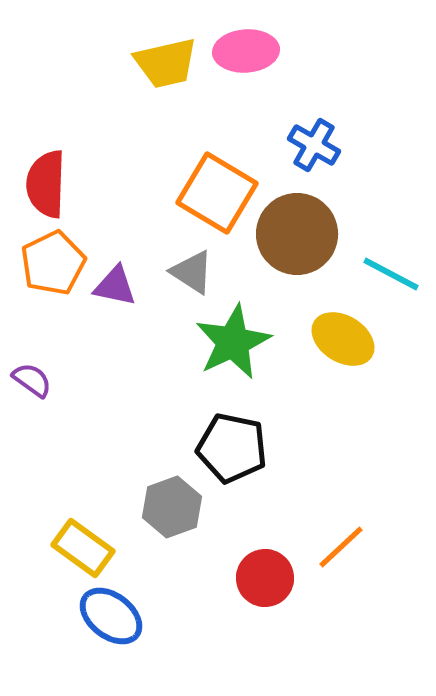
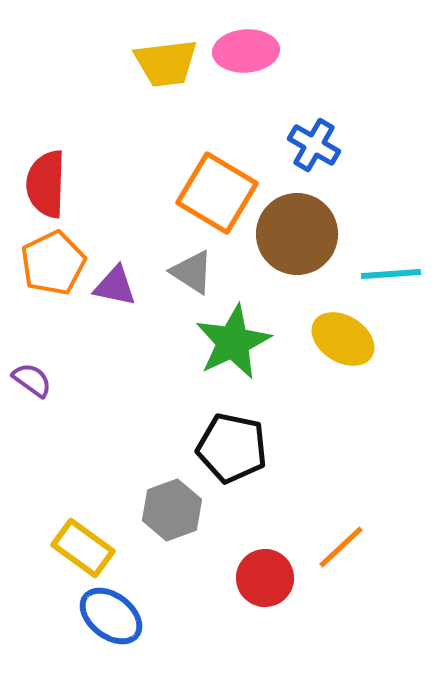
yellow trapezoid: rotated 6 degrees clockwise
cyan line: rotated 32 degrees counterclockwise
gray hexagon: moved 3 px down
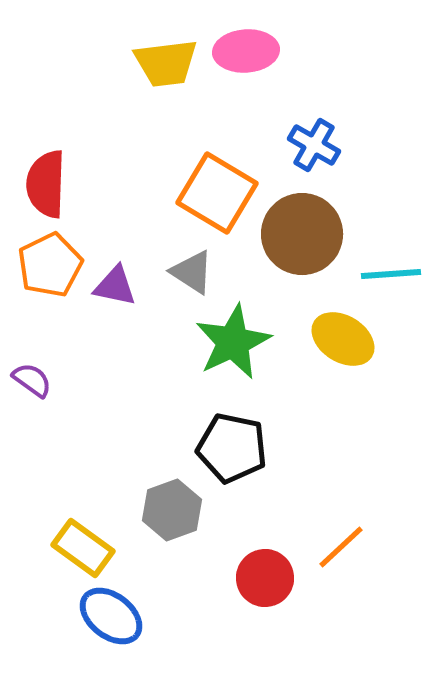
brown circle: moved 5 px right
orange pentagon: moved 3 px left, 2 px down
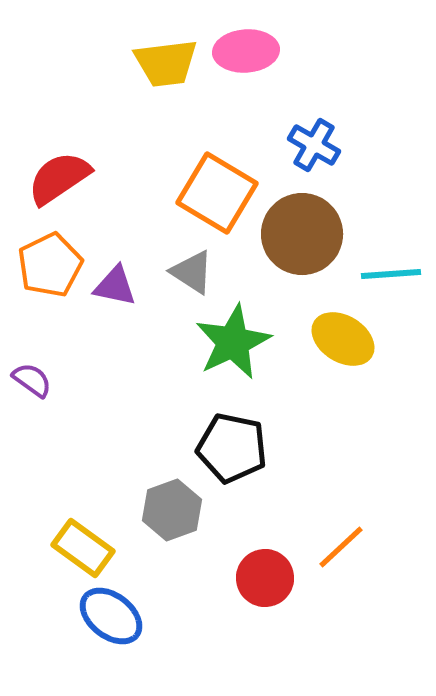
red semicircle: moved 13 px right, 6 px up; rotated 54 degrees clockwise
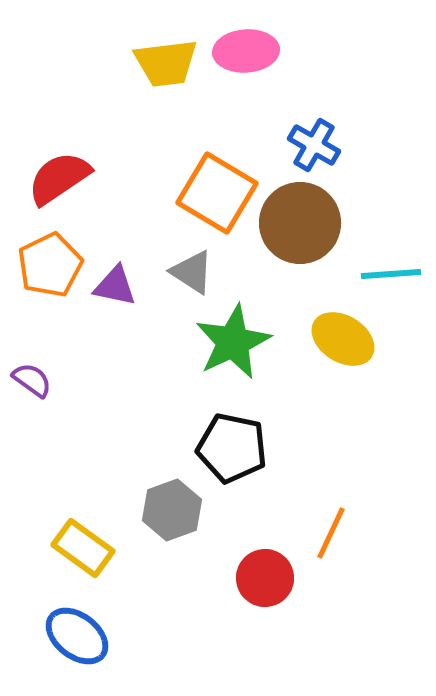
brown circle: moved 2 px left, 11 px up
orange line: moved 10 px left, 14 px up; rotated 22 degrees counterclockwise
blue ellipse: moved 34 px left, 20 px down
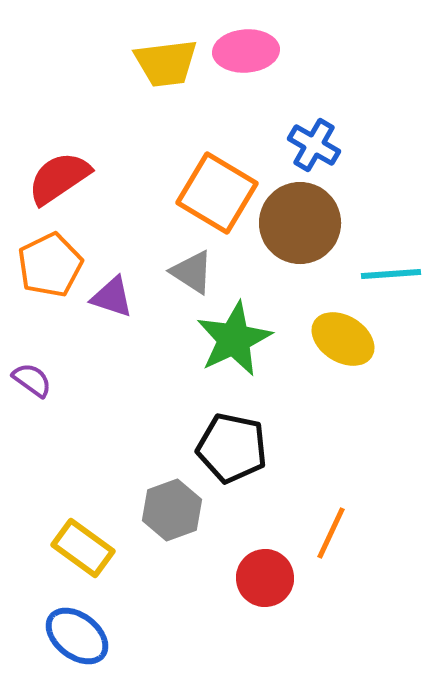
purple triangle: moved 3 px left, 11 px down; rotated 6 degrees clockwise
green star: moved 1 px right, 3 px up
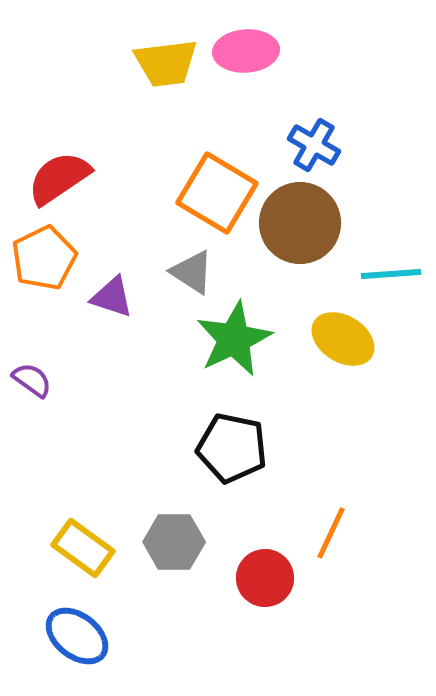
orange pentagon: moved 6 px left, 7 px up
gray hexagon: moved 2 px right, 32 px down; rotated 20 degrees clockwise
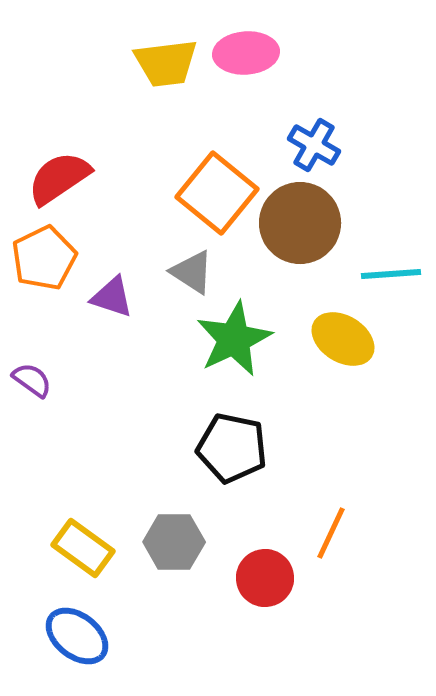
pink ellipse: moved 2 px down
orange square: rotated 8 degrees clockwise
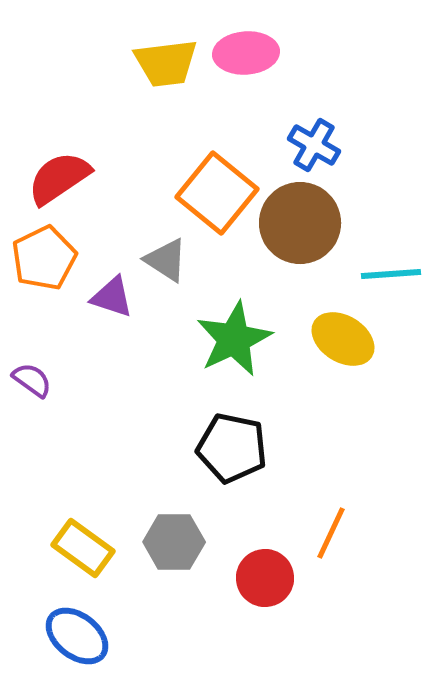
gray triangle: moved 26 px left, 12 px up
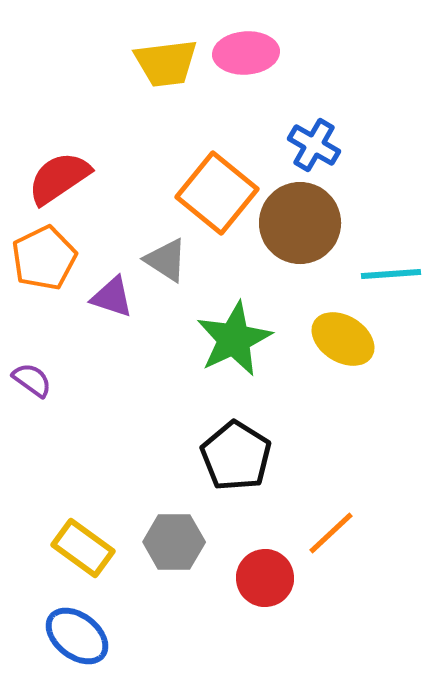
black pentagon: moved 4 px right, 8 px down; rotated 20 degrees clockwise
orange line: rotated 22 degrees clockwise
